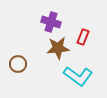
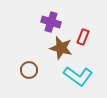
brown star: moved 3 px right; rotated 20 degrees clockwise
brown circle: moved 11 px right, 6 px down
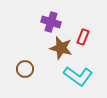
brown circle: moved 4 px left, 1 px up
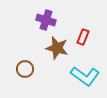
purple cross: moved 5 px left, 2 px up
brown star: moved 4 px left
cyan L-shape: moved 7 px right
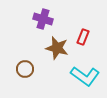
purple cross: moved 3 px left, 1 px up
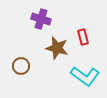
purple cross: moved 2 px left
red rectangle: rotated 35 degrees counterclockwise
brown circle: moved 4 px left, 3 px up
